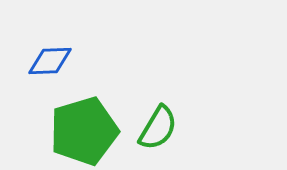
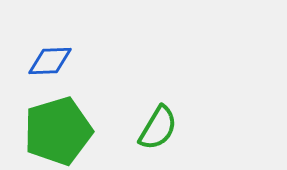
green pentagon: moved 26 px left
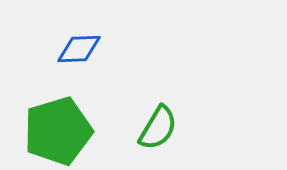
blue diamond: moved 29 px right, 12 px up
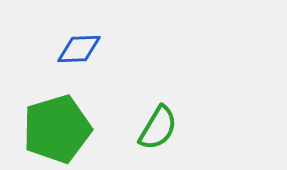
green pentagon: moved 1 px left, 2 px up
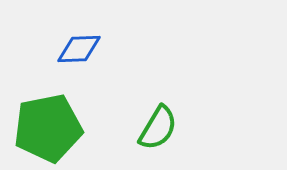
green pentagon: moved 9 px left, 1 px up; rotated 6 degrees clockwise
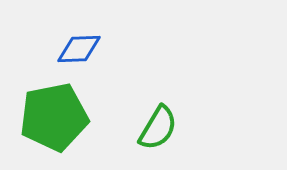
green pentagon: moved 6 px right, 11 px up
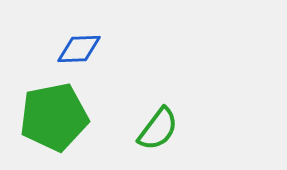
green semicircle: moved 1 px down; rotated 6 degrees clockwise
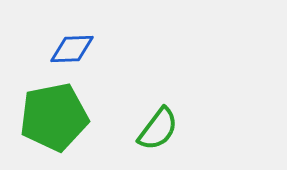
blue diamond: moved 7 px left
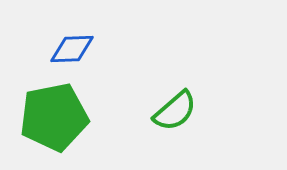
green semicircle: moved 17 px right, 18 px up; rotated 12 degrees clockwise
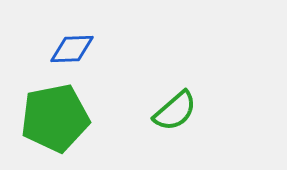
green pentagon: moved 1 px right, 1 px down
